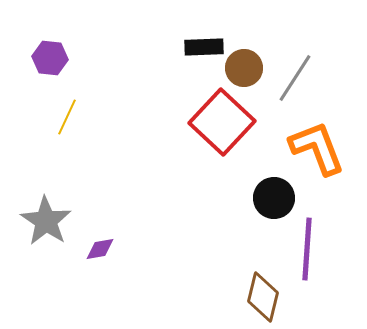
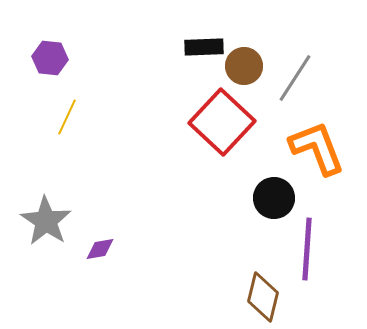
brown circle: moved 2 px up
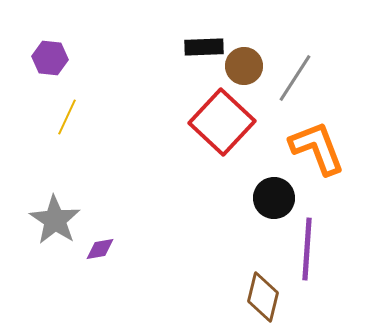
gray star: moved 9 px right, 1 px up
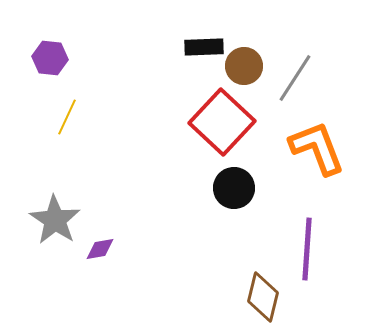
black circle: moved 40 px left, 10 px up
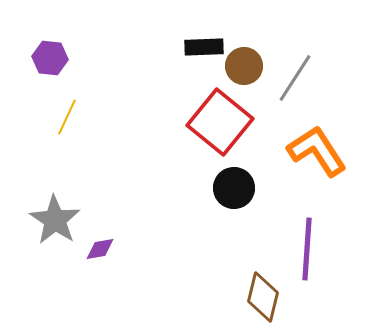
red square: moved 2 px left; rotated 4 degrees counterclockwise
orange L-shape: moved 3 px down; rotated 12 degrees counterclockwise
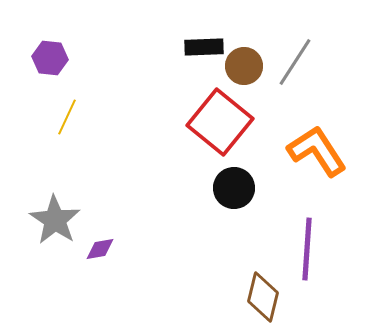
gray line: moved 16 px up
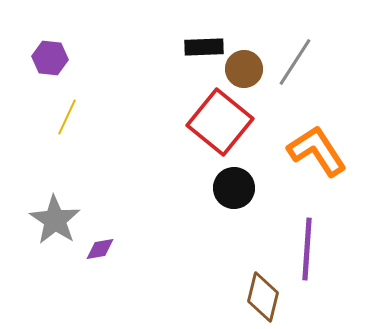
brown circle: moved 3 px down
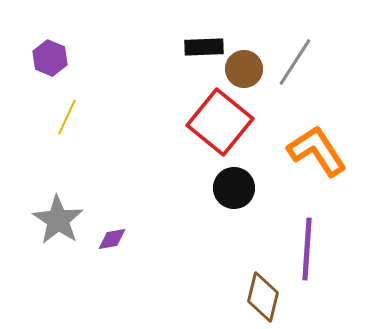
purple hexagon: rotated 16 degrees clockwise
gray star: moved 3 px right
purple diamond: moved 12 px right, 10 px up
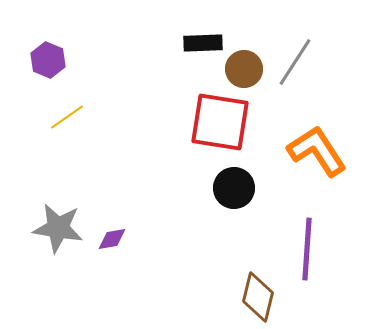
black rectangle: moved 1 px left, 4 px up
purple hexagon: moved 2 px left, 2 px down
yellow line: rotated 30 degrees clockwise
red square: rotated 30 degrees counterclockwise
gray star: moved 8 px down; rotated 24 degrees counterclockwise
brown diamond: moved 5 px left
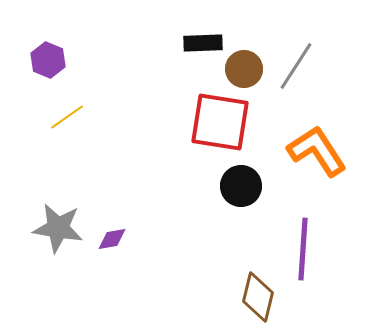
gray line: moved 1 px right, 4 px down
black circle: moved 7 px right, 2 px up
purple line: moved 4 px left
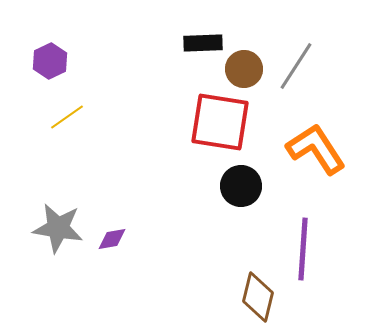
purple hexagon: moved 2 px right, 1 px down; rotated 12 degrees clockwise
orange L-shape: moved 1 px left, 2 px up
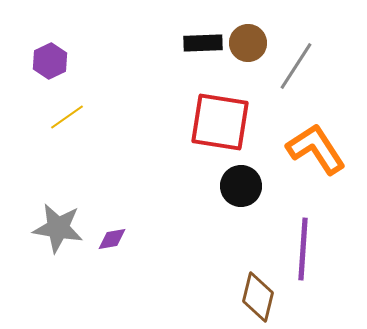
brown circle: moved 4 px right, 26 px up
